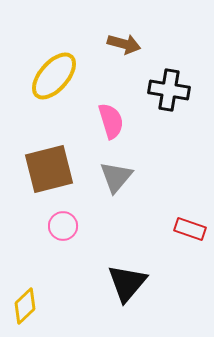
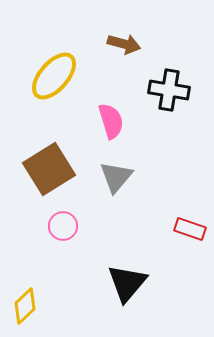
brown square: rotated 18 degrees counterclockwise
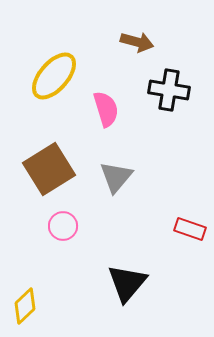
brown arrow: moved 13 px right, 2 px up
pink semicircle: moved 5 px left, 12 px up
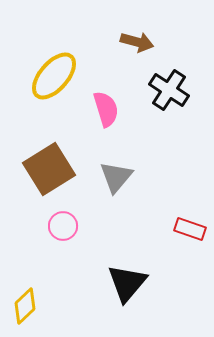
black cross: rotated 24 degrees clockwise
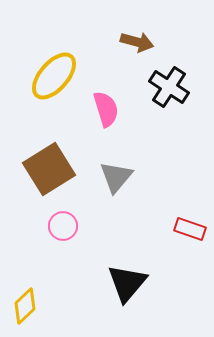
black cross: moved 3 px up
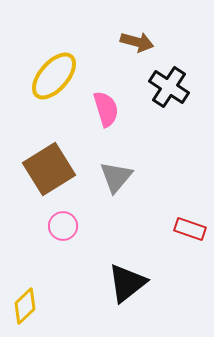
black triangle: rotated 12 degrees clockwise
